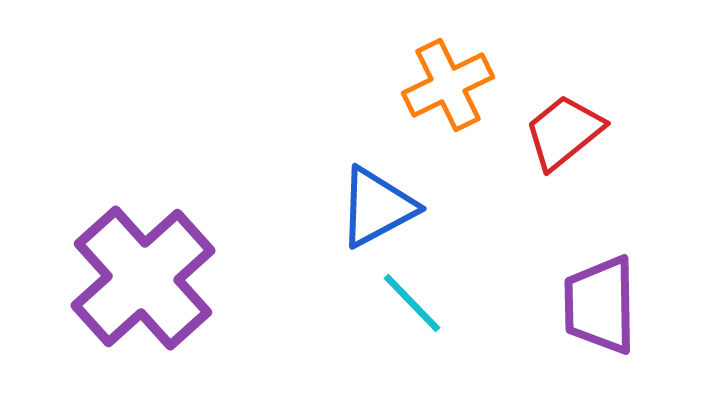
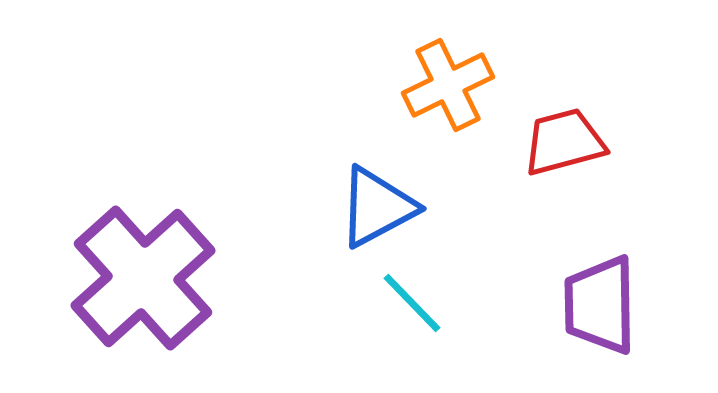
red trapezoid: moved 10 px down; rotated 24 degrees clockwise
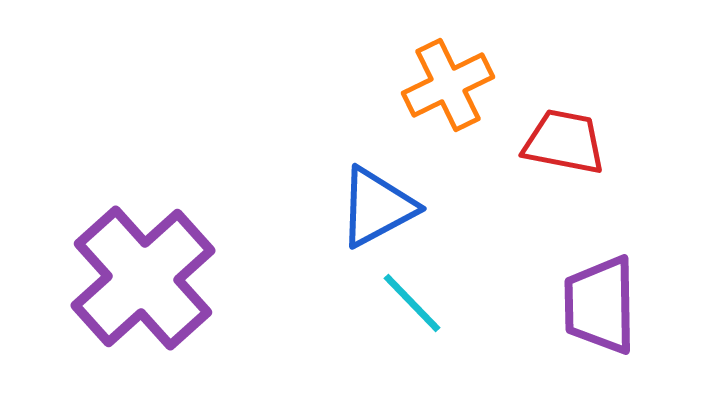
red trapezoid: rotated 26 degrees clockwise
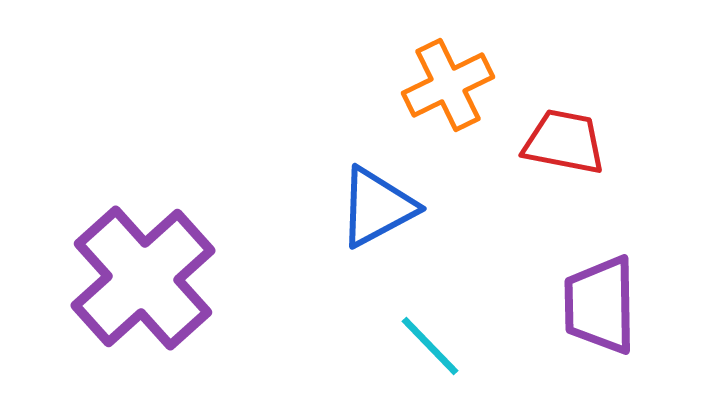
cyan line: moved 18 px right, 43 px down
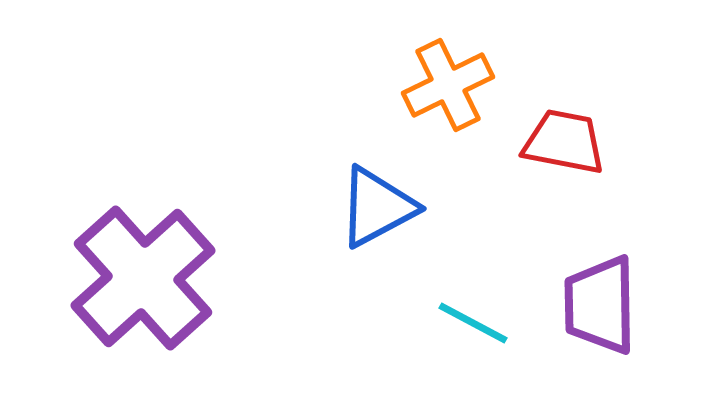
cyan line: moved 43 px right, 23 px up; rotated 18 degrees counterclockwise
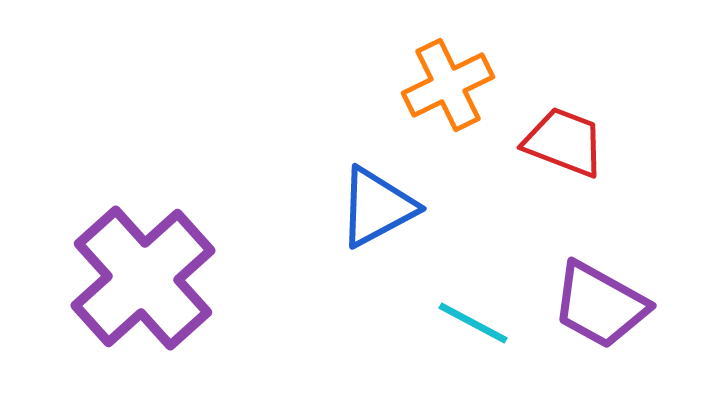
red trapezoid: rotated 10 degrees clockwise
purple trapezoid: rotated 60 degrees counterclockwise
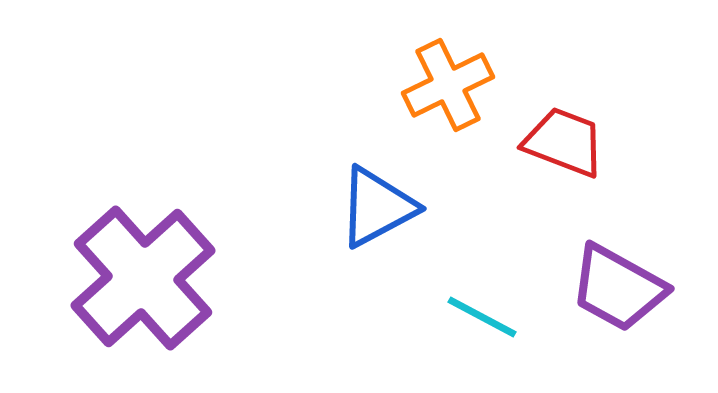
purple trapezoid: moved 18 px right, 17 px up
cyan line: moved 9 px right, 6 px up
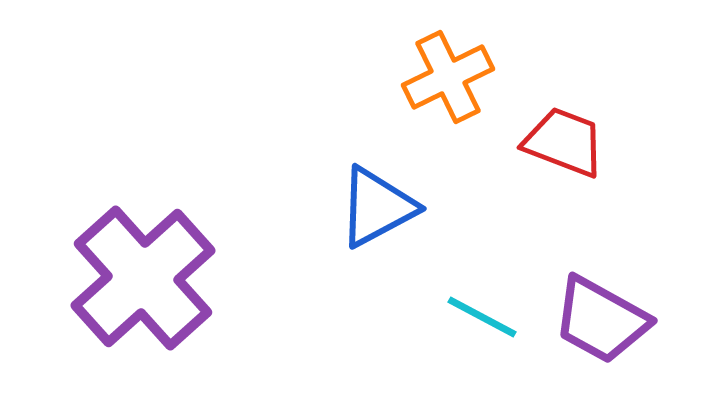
orange cross: moved 8 px up
purple trapezoid: moved 17 px left, 32 px down
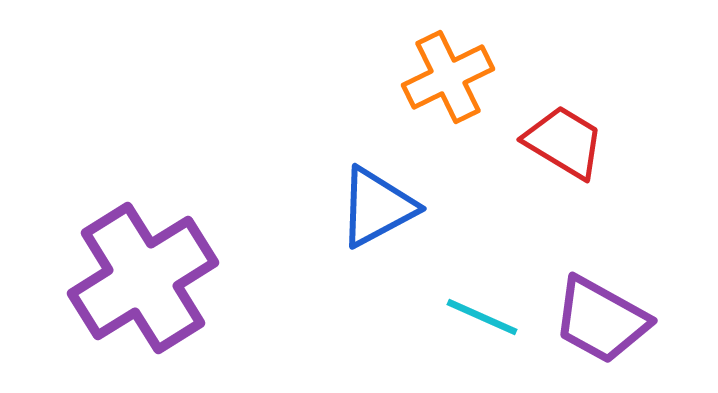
red trapezoid: rotated 10 degrees clockwise
purple cross: rotated 10 degrees clockwise
cyan line: rotated 4 degrees counterclockwise
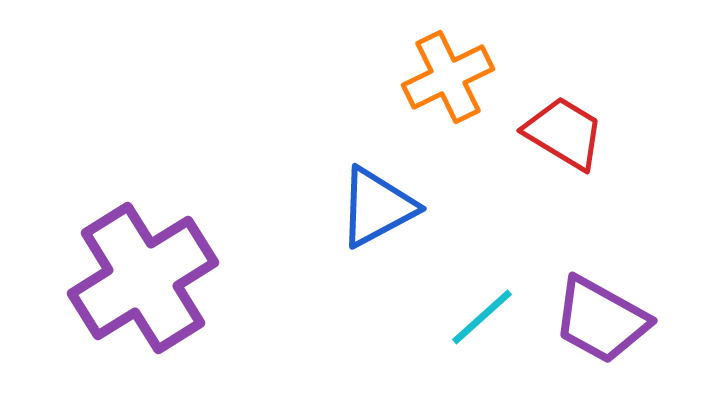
red trapezoid: moved 9 px up
cyan line: rotated 66 degrees counterclockwise
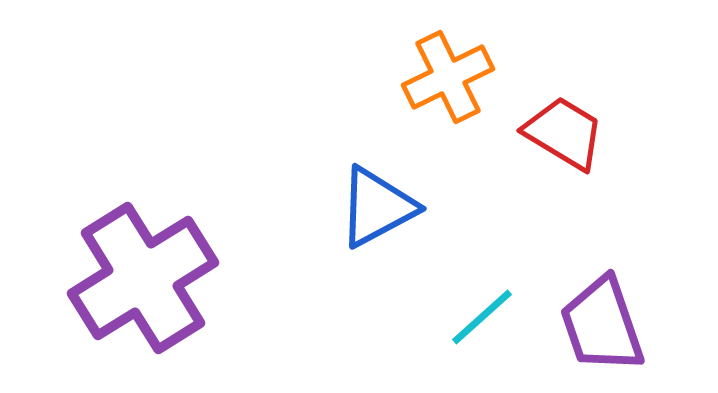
purple trapezoid: moved 1 px right, 5 px down; rotated 42 degrees clockwise
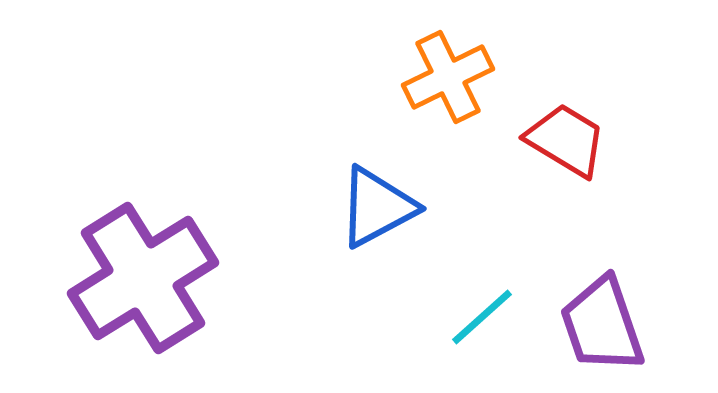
red trapezoid: moved 2 px right, 7 px down
